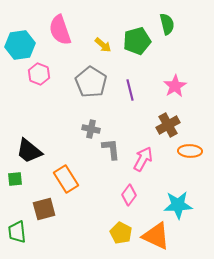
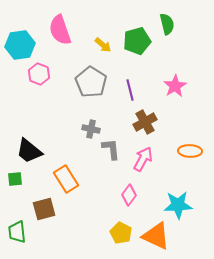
brown cross: moved 23 px left, 3 px up
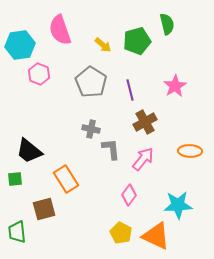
pink arrow: rotated 10 degrees clockwise
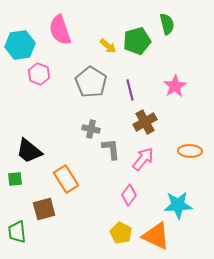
yellow arrow: moved 5 px right, 1 px down
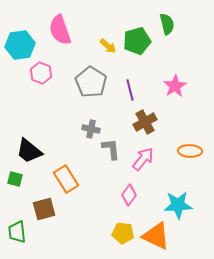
pink hexagon: moved 2 px right, 1 px up
green square: rotated 21 degrees clockwise
yellow pentagon: moved 2 px right; rotated 20 degrees counterclockwise
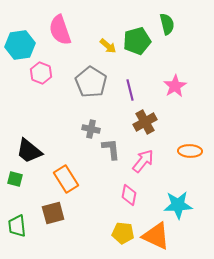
pink arrow: moved 2 px down
pink diamond: rotated 25 degrees counterclockwise
brown square: moved 9 px right, 4 px down
green trapezoid: moved 6 px up
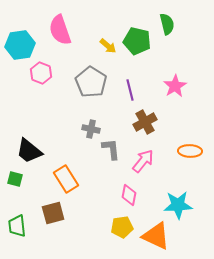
green pentagon: rotated 28 degrees clockwise
yellow pentagon: moved 1 px left, 6 px up; rotated 15 degrees counterclockwise
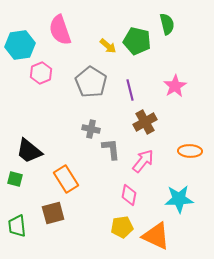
pink hexagon: rotated 15 degrees clockwise
cyan star: moved 1 px right, 6 px up
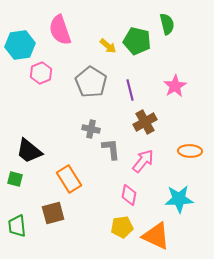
orange rectangle: moved 3 px right
